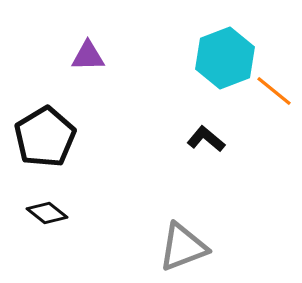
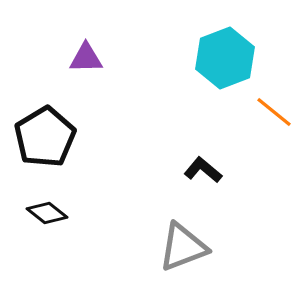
purple triangle: moved 2 px left, 2 px down
orange line: moved 21 px down
black L-shape: moved 3 px left, 31 px down
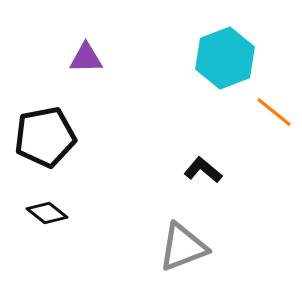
black pentagon: rotated 20 degrees clockwise
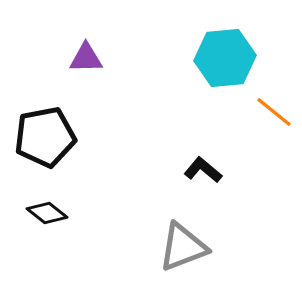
cyan hexagon: rotated 16 degrees clockwise
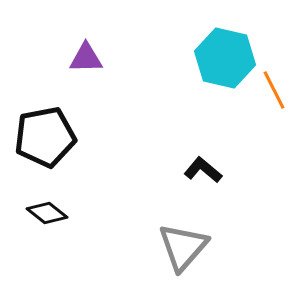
cyan hexagon: rotated 18 degrees clockwise
orange line: moved 22 px up; rotated 24 degrees clockwise
gray triangle: rotated 28 degrees counterclockwise
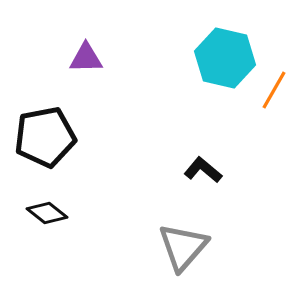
orange line: rotated 57 degrees clockwise
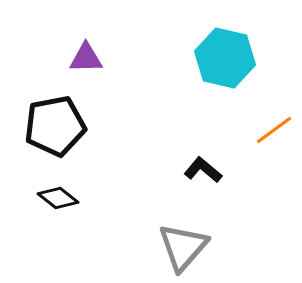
orange line: moved 40 px down; rotated 24 degrees clockwise
black pentagon: moved 10 px right, 11 px up
black diamond: moved 11 px right, 15 px up
